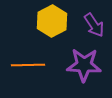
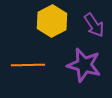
purple star: rotated 12 degrees clockwise
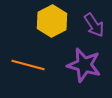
orange line: rotated 16 degrees clockwise
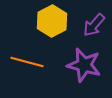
purple arrow: rotated 75 degrees clockwise
orange line: moved 1 px left, 3 px up
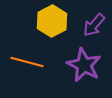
purple star: rotated 12 degrees clockwise
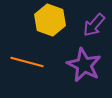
yellow hexagon: moved 2 px left, 1 px up; rotated 12 degrees counterclockwise
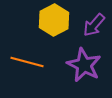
yellow hexagon: moved 4 px right; rotated 12 degrees clockwise
